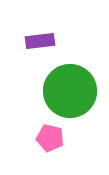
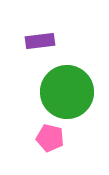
green circle: moved 3 px left, 1 px down
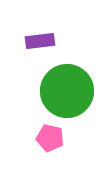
green circle: moved 1 px up
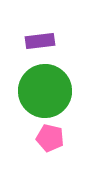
green circle: moved 22 px left
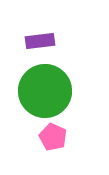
pink pentagon: moved 3 px right, 1 px up; rotated 12 degrees clockwise
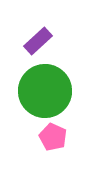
purple rectangle: moved 2 px left; rotated 36 degrees counterclockwise
